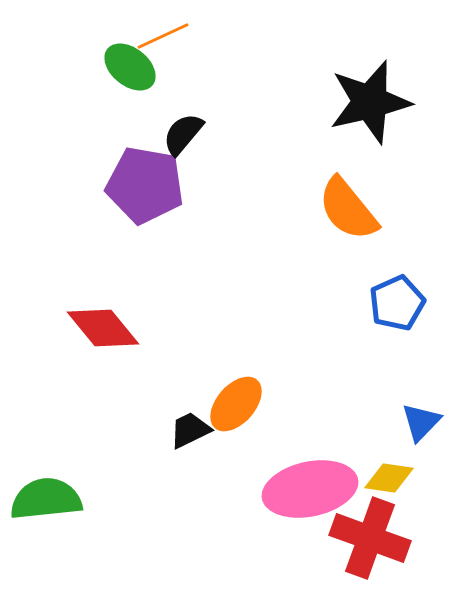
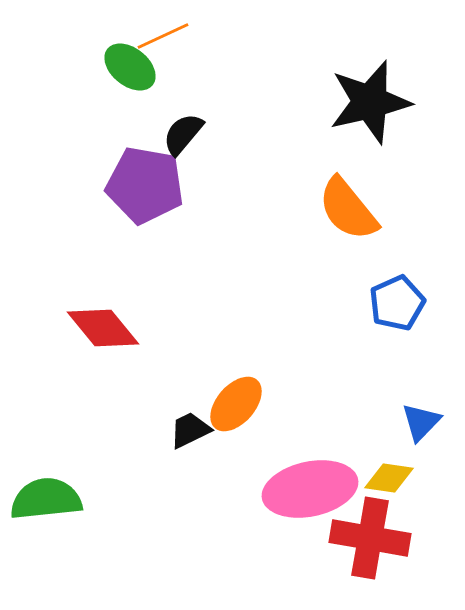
red cross: rotated 10 degrees counterclockwise
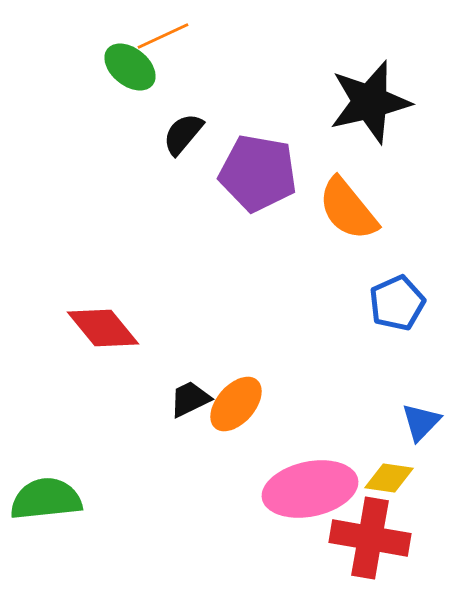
purple pentagon: moved 113 px right, 12 px up
black trapezoid: moved 31 px up
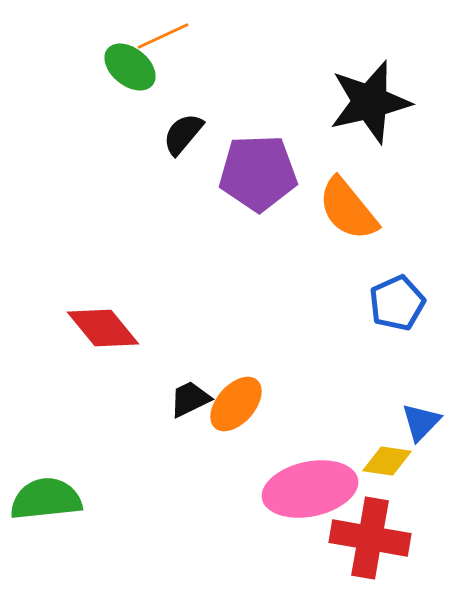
purple pentagon: rotated 12 degrees counterclockwise
yellow diamond: moved 2 px left, 17 px up
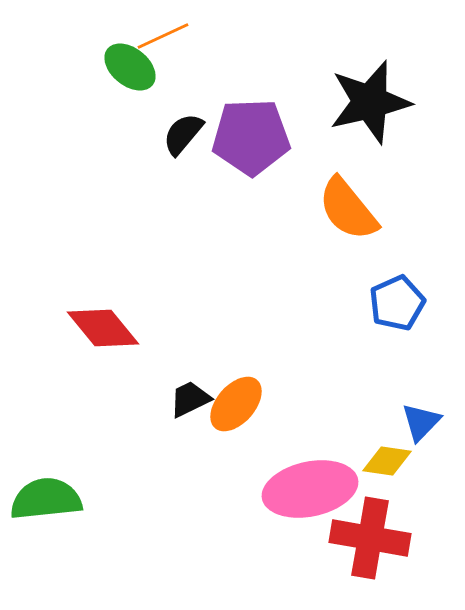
purple pentagon: moved 7 px left, 36 px up
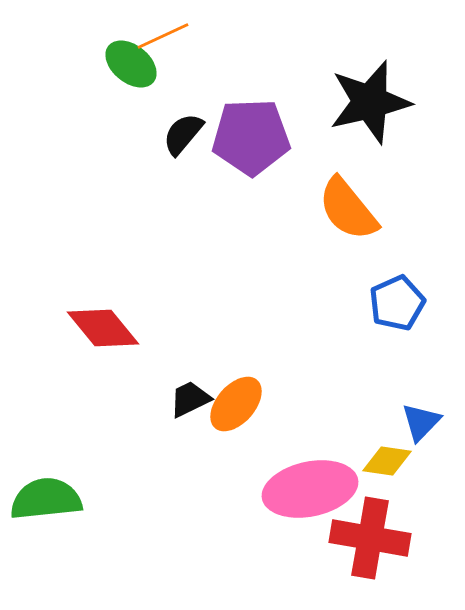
green ellipse: moved 1 px right, 3 px up
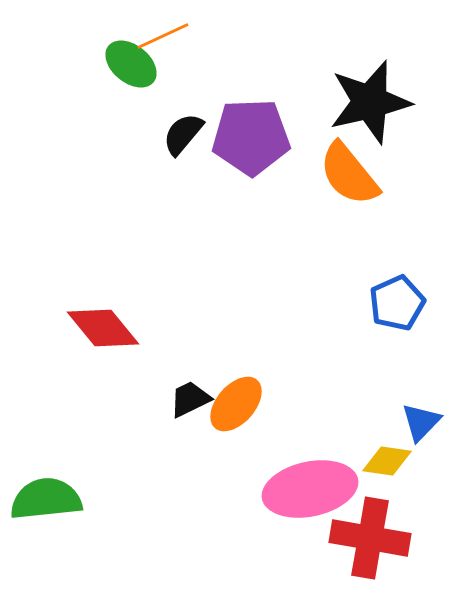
orange semicircle: moved 1 px right, 35 px up
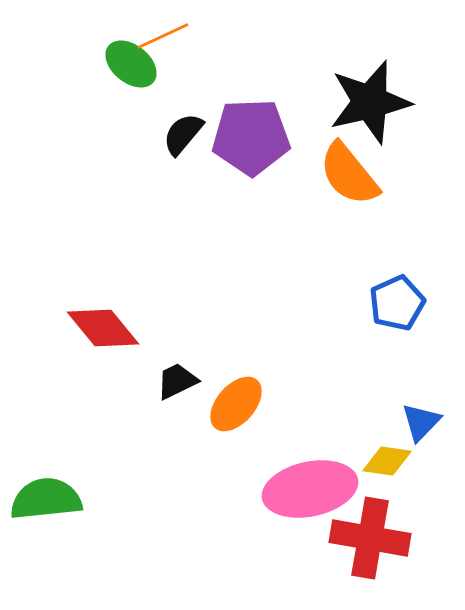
black trapezoid: moved 13 px left, 18 px up
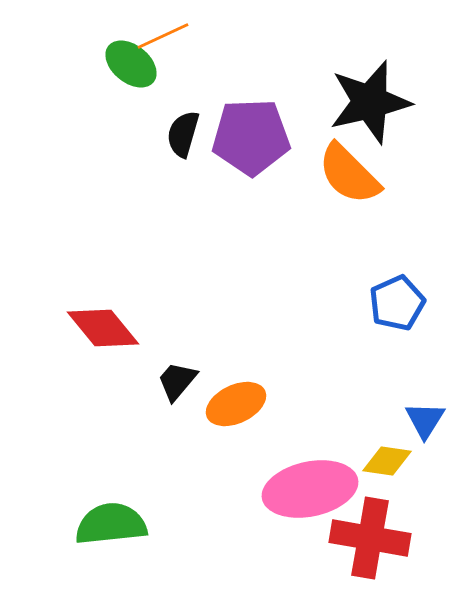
black semicircle: rotated 24 degrees counterclockwise
orange semicircle: rotated 6 degrees counterclockwise
black trapezoid: rotated 24 degrees counterclockwise
orange ellipse: rotated 24 degrees clockwise
blue triangle: moved 4 px right, 2 px up; rotated 12 degrees counterclockwise
green semicircle: moved 65 px right, 25 px down
